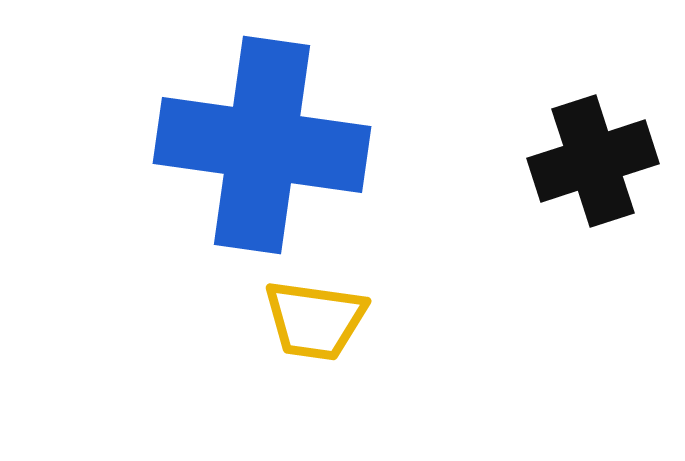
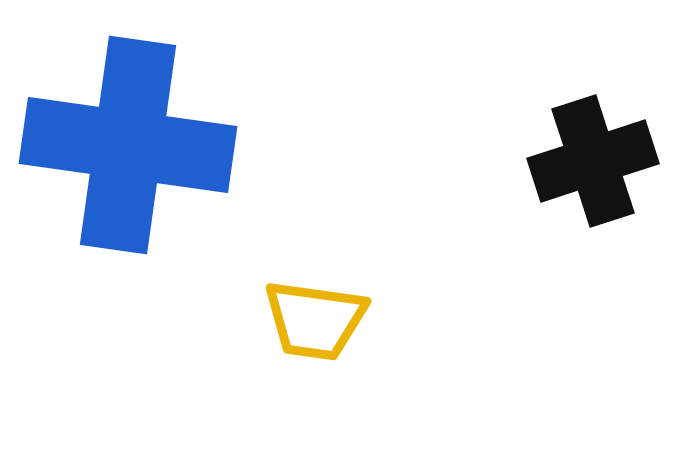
blue cross: moved 134 px left
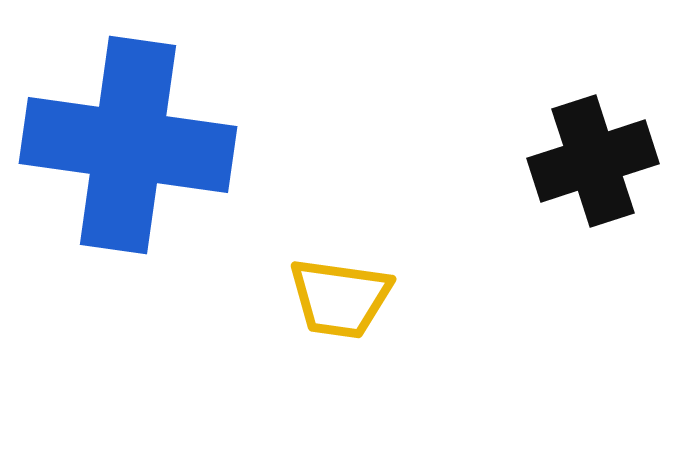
yellow trapezoid: moved 25 px right, 22 px up
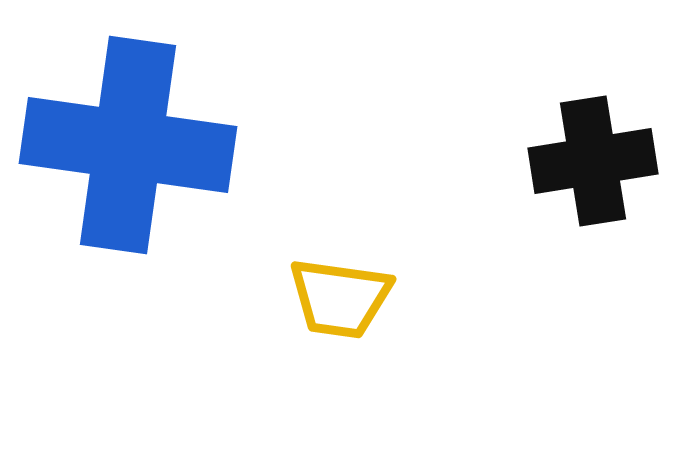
black cross: rotated 9 degrees clockwise
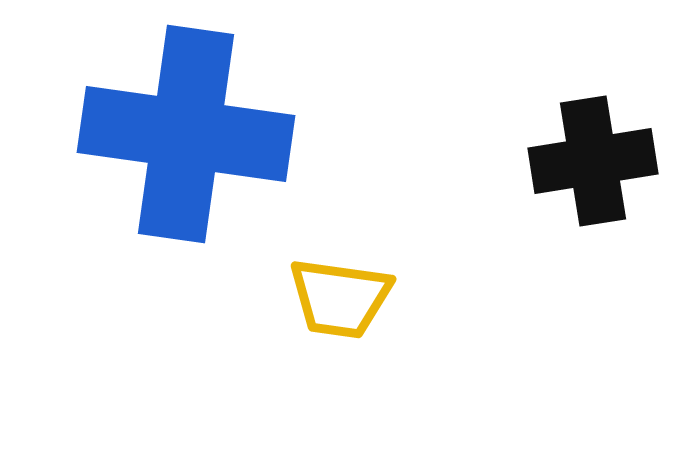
blue cross: moved 58 px right, 11 px up
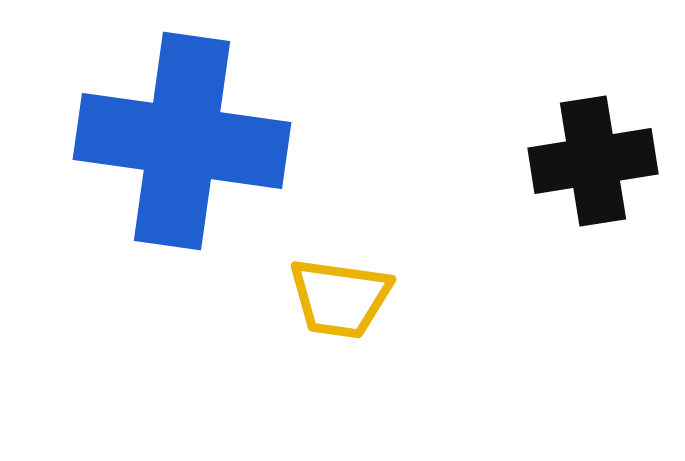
blue cross: moved 4 px left, 7 px down
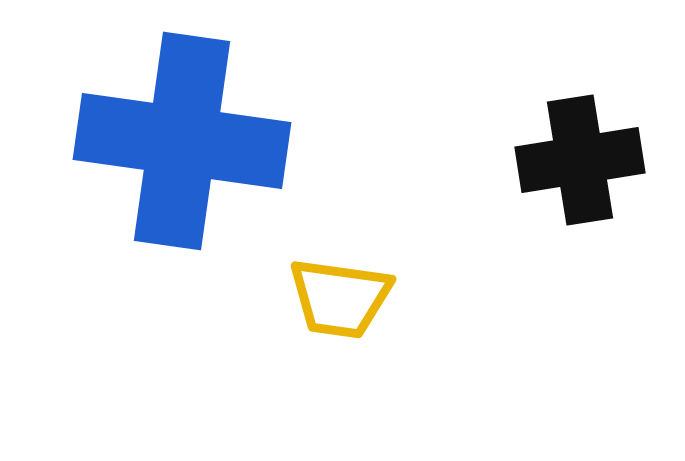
black cross: moved 13 px left, 1 px up
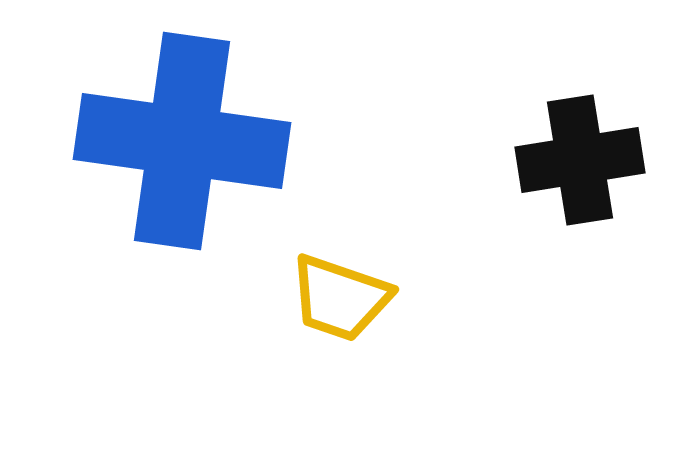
yellow trapezoid: rotated 11 degrees clockwise
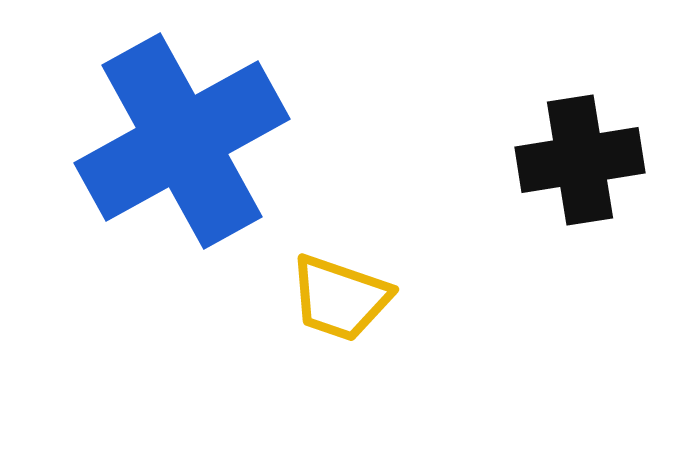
blue cross: rotated 37 degrees counterclockwise
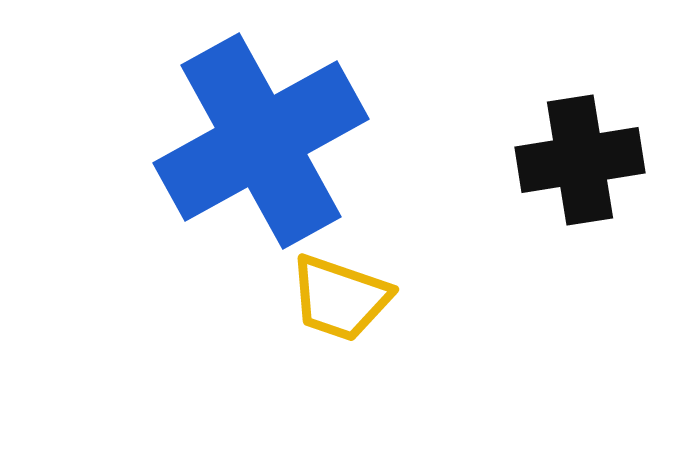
blue cross: moved 79 px right
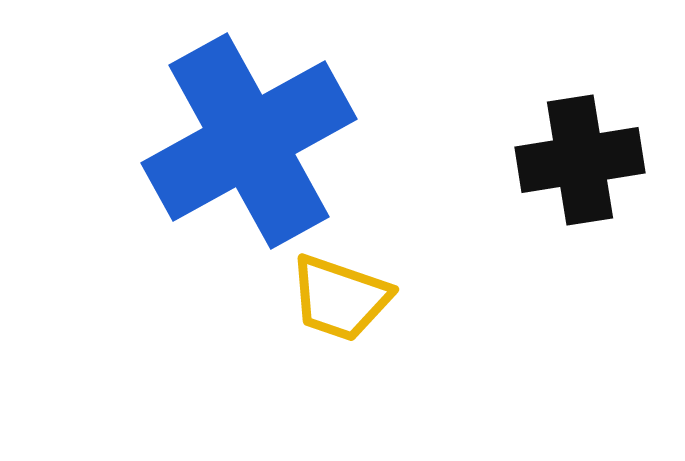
blue cross: moved 12 px left
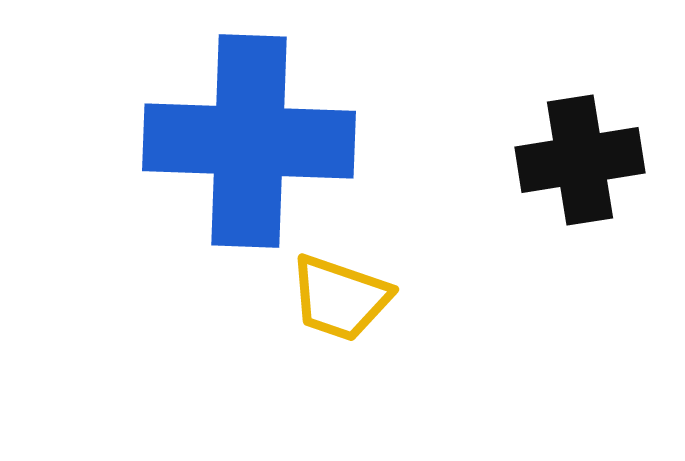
blue cross: rotated 31 degrees clockwise
